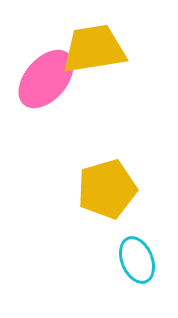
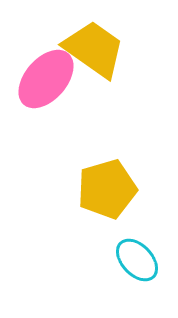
yellow trapezoid: rotated 44 degrees clockwise
cyan ellipse: rotated 21 degrees counterclockwise
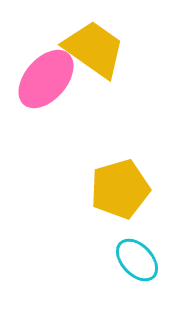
yellow pentagon: moved 13 px right
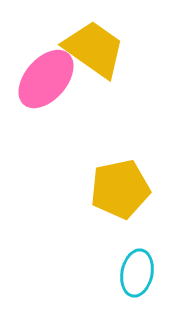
yellow pentagon: rotated 4 degrees clockwise
cyan ellipse: moved 13 px down; rotated 54 degrees clockwise
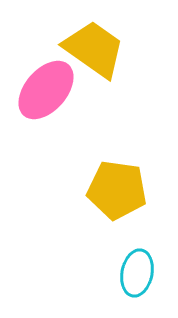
pink ellipse: moved 11 px down
yellow pentagon: moved 3 px left, 1 px down; rotated 20 degrees clockwise
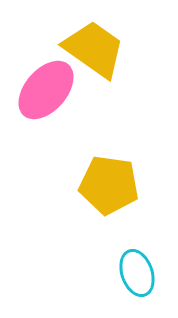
yellow pentagon: moved 8 px left, 5 px up
cyan ellipse: rotated 30 degrees counterclockwise
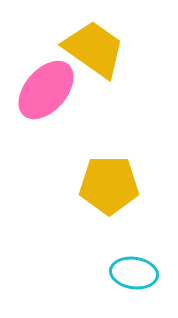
yellow pentagon: rotated 8 degrees counterclockwise
cyan ellipse: moved 3 px left; rotated 63 degrees counterclockwise
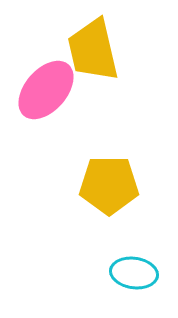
yellow trapezoid: moved 1 px left, 1 px down; rotated 138 degrees counterclockwise
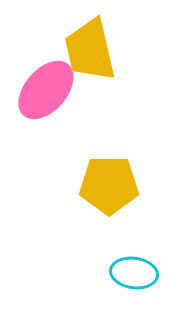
yellow trapezoid: moved 3 px left
